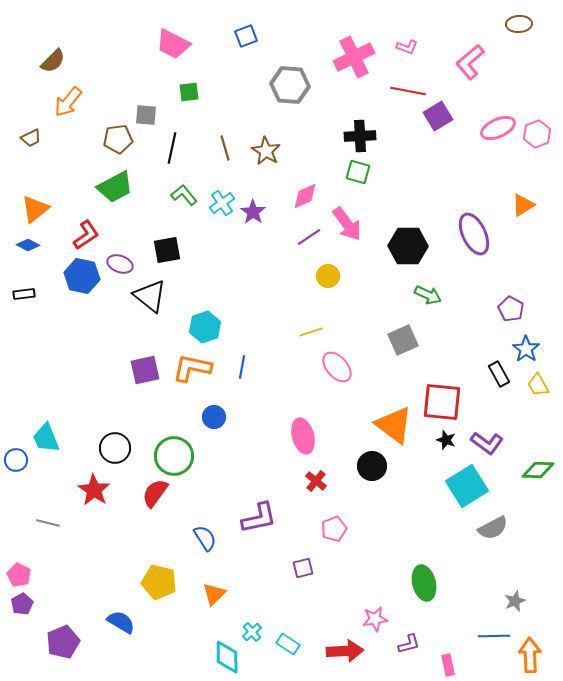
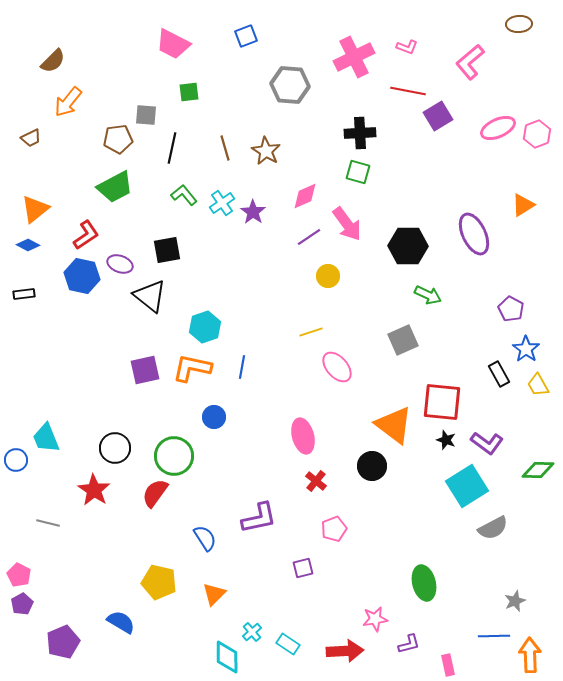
black cross at (360, 136): moved 3 px up
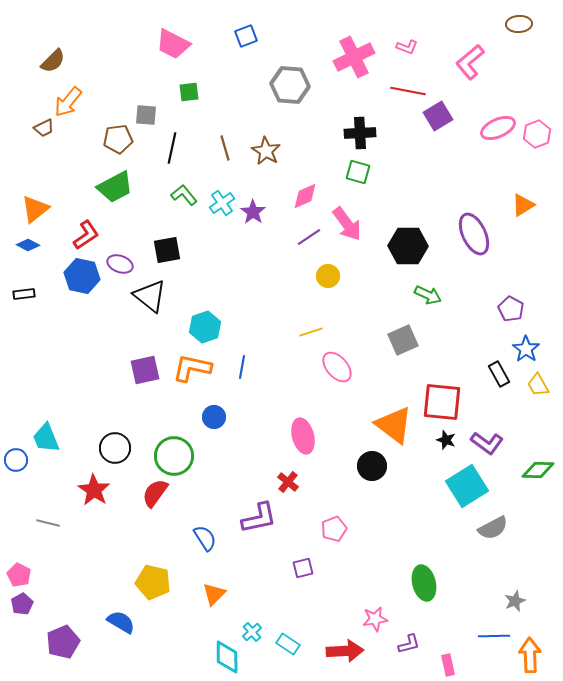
brown trapezoid at (31, 138): moved 13 px right, 10 px up
red cross at (316, 481): moved 28 px left, 1 px down
yellow pentagon at (159, 582): moved 6 px left
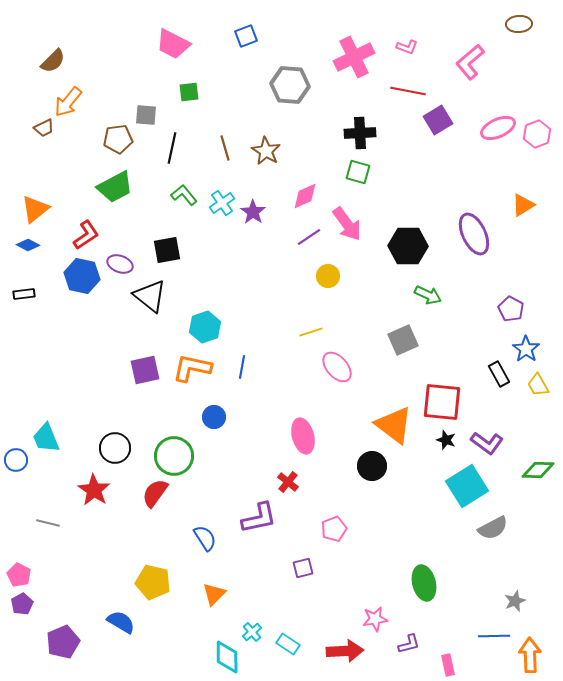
purple square at (438, 116): moved 4 px down
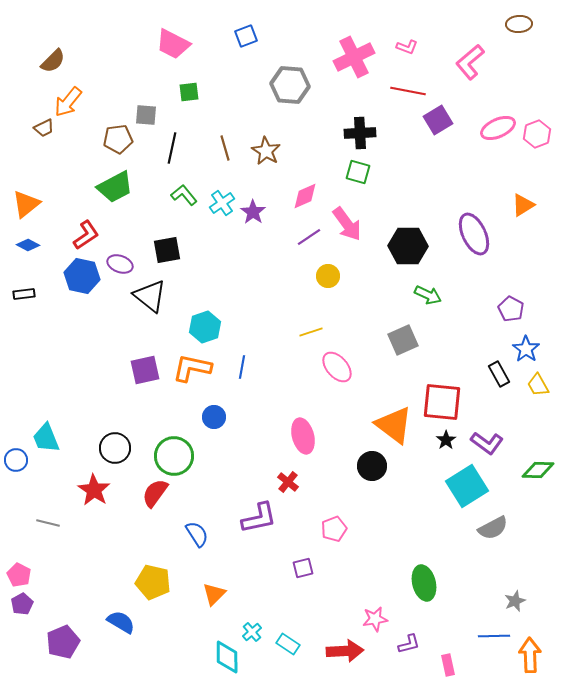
orange triangle at (35, 209): moved 9 px left, 5 px up
black star at (446, 440): rotated 18 degrees clockwise
blue semicircle at (205, 538): moved 8 px left, 4 px up
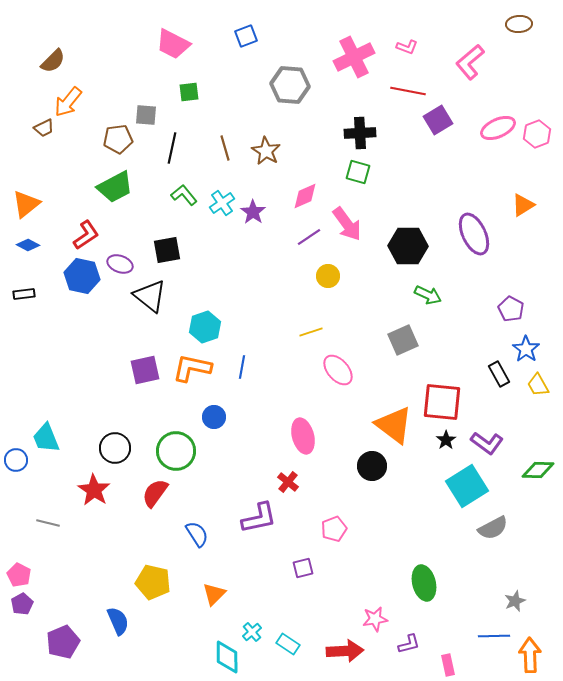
pink ellipse at (337, 367): moved 1 px right, 3 px down
green circle at (174, 456): moved 2 px right, 5 px up
blue semicircle at (121, 622): moved 3 px left, 1 px up; rotated 36 degrees clockwise
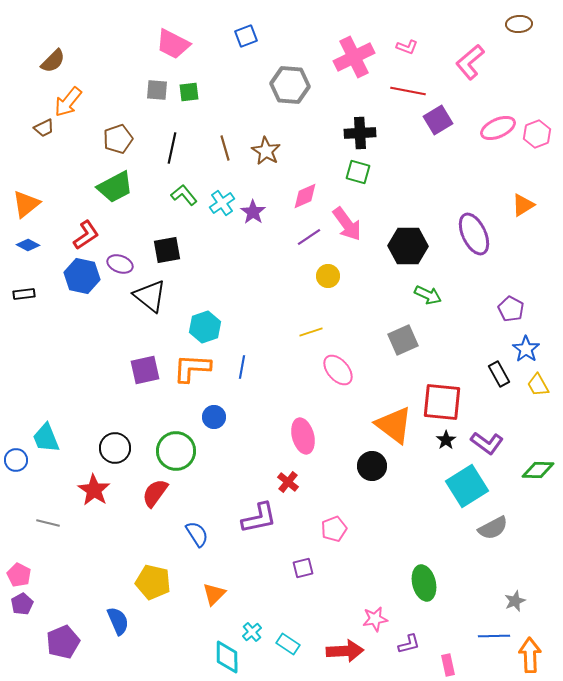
gray square at (146, 115): moved 11 px right, 25 px up
brown pentagon at (118, 139): rotated 12 degrees counterclockwise
orange L-shape at (192, 368): rotated 9 degrees counterclockwise
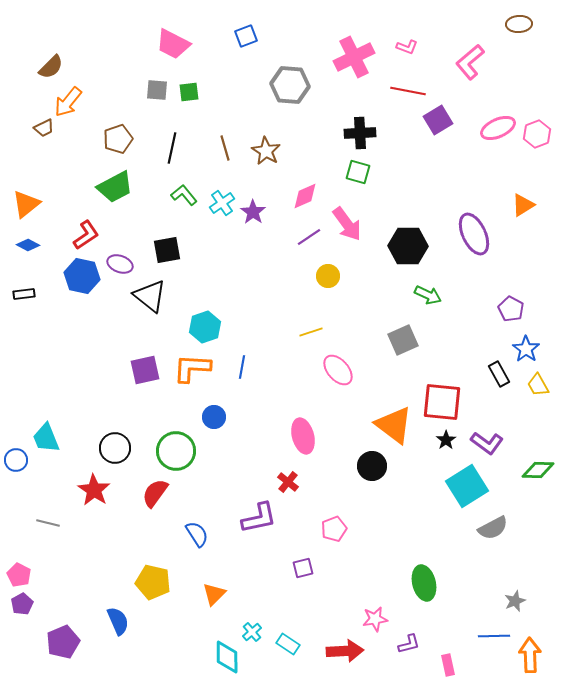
brown semicircle at (53, 61): moved 2 px left, 6 px down
